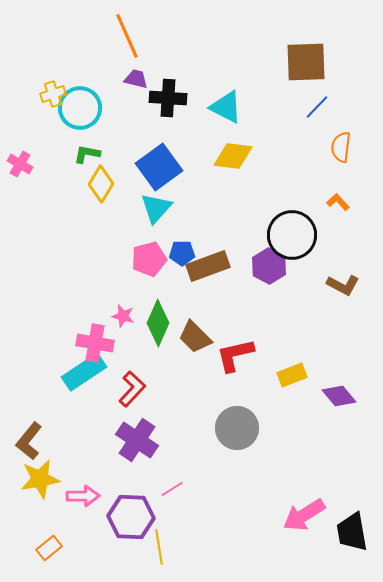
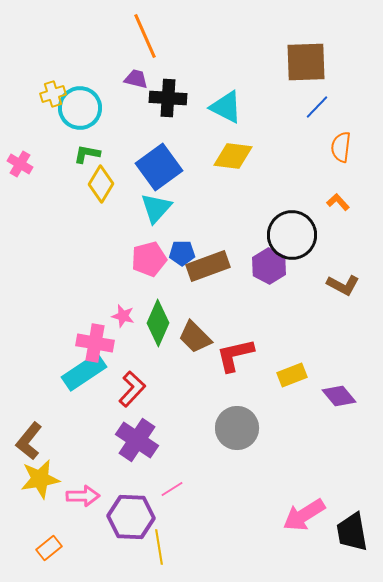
orange line at (127, 36): moved 18 px right
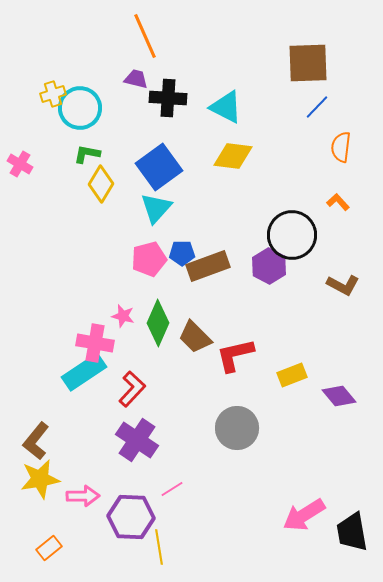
brown square at (306, 62): moved 2 px right, 1 px down
brown L-shape at (29, 441): moved 7 px right
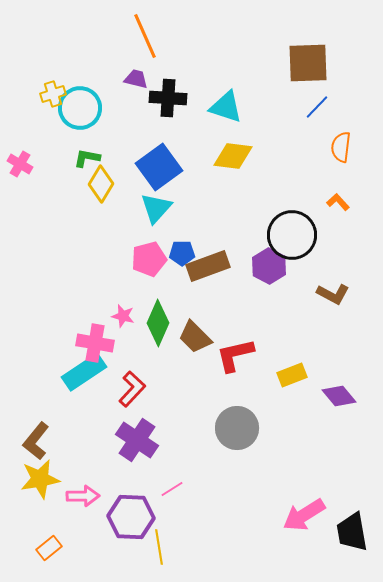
cyan triangle at (226, 107): rotated 9 degrees counterclockwise
green L-shape at (87, 154): moved 4 px down
brown L-shape at (343, 285): moved 10 px left, 9 px down
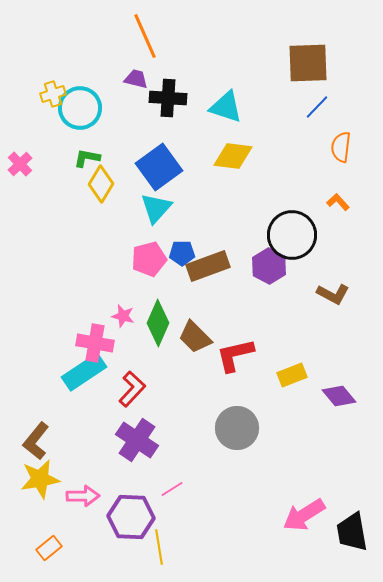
pink cross at (20, 164): rotated 15 degrees clockwise
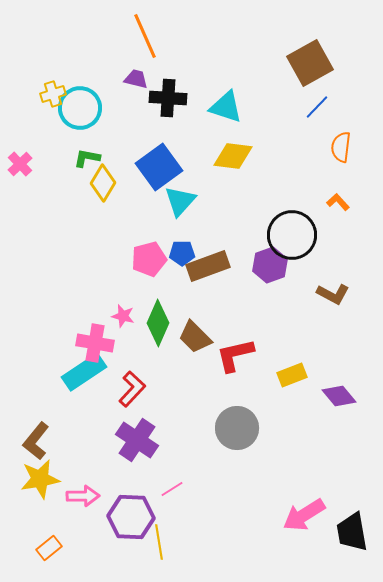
brown square at (308, 63): moved 2 px right; rotated 27 degrees counterclockwise
yellow diamond at (101, 184): moved 2 px right, 1 px up
cyan triangle at (156, 208): moved 24 px right, 7 px up
purple hexagon at (269, 266): moved 1 px right, 1 px up; rotated 12 degrees clockwise
yellow line at (159, 547): moved 5 px up
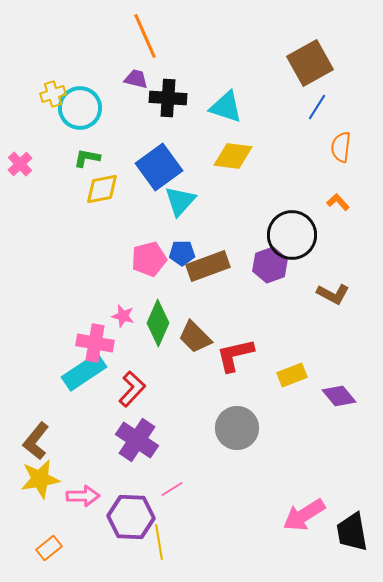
blue line at (317, 107): rotated 12 degrees counterclockwise
yellow diamond at (103, 183): moved 1 px left, 6 px down; rotated 48 degrees clockwise
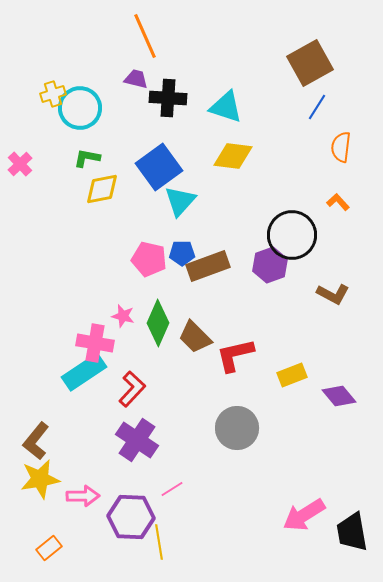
pink pentagon at (149, 259): rotated 28 degrees clockwise
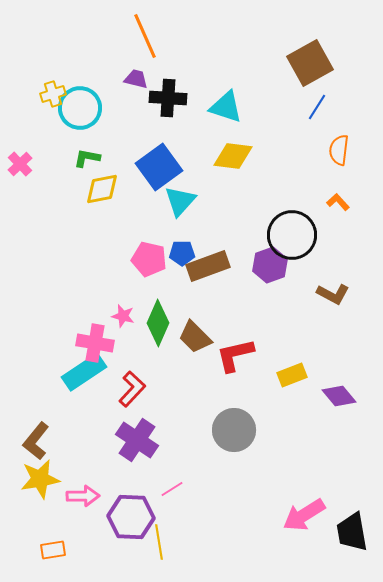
orange semicircle at (341, 147): moved 2 px left, 3 px down
gray circle at (237, 428): moved 3 px left, 2 px down
orange rectangle at (49, 548): moved 4 px right, 2 px down; rotated 30 degrees clockwise
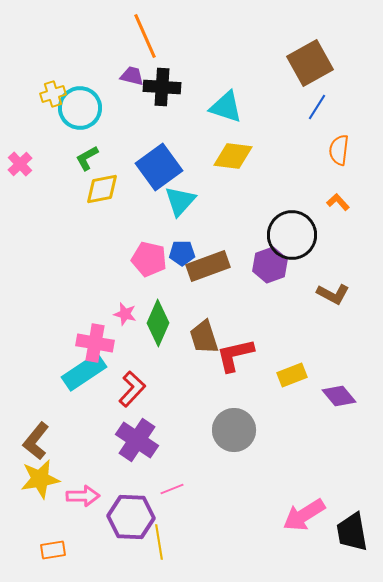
purple trapezoid at (136, 79): moved 4 px left, 3 px up
black cross at (168, 98): moved 6 px left, 11 px up
green L-shape at (87, 158): rotated 40 degrees counterclockwise
pink star at (123, 316): moved 2 px right, 2 px up
brown trapezoid at (195, 337): moved 9 px right; rotated 27 degrees clockwise
pink line at (172, 489): rotated 10 degrees clockwise
